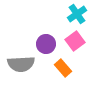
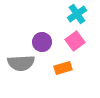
purple circle: moved 4 px left, 2 px up
gray semicircle: moved 1 px up
orange rectangle: rotated 66 degrees counterclockwise
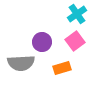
orange rectangle: moved 1 px left
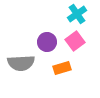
purple circle: moved 5 px right
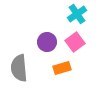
pink square: moved 1 px down
gray semicircle: moved 2 px left, 5 px down; rotated 88 degrees clockwise
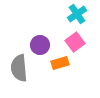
purple circle: moved 7 px left, 3 px down
orange rectangle: moved 2 px left, 5 px up
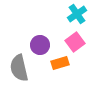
gray semicircle: rotated 8 degrees counterclockwise
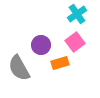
purple circle: moved 1 px right
gray semicircle: rotated 16 degrees counterclockwise
